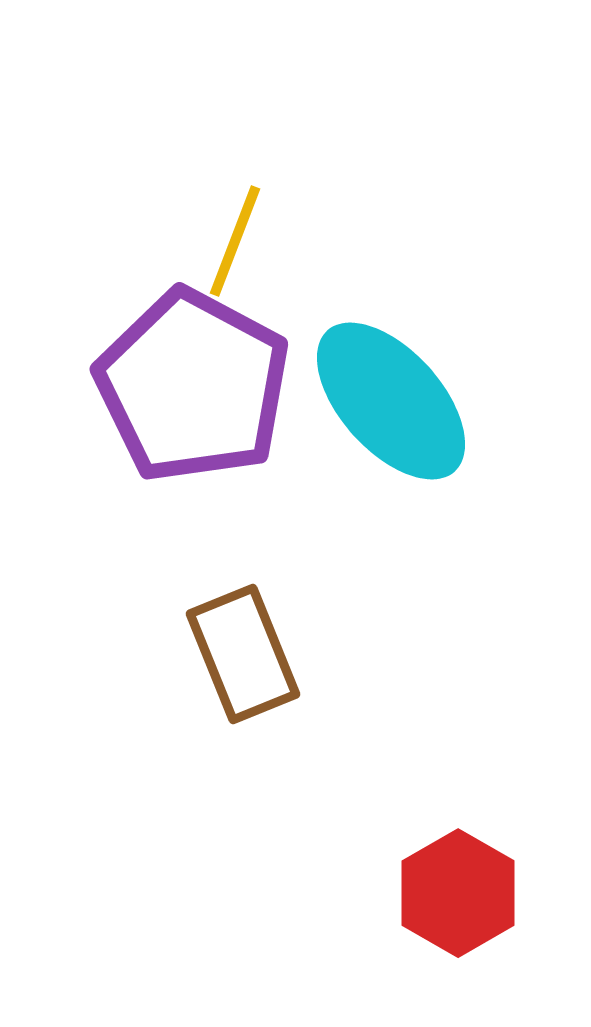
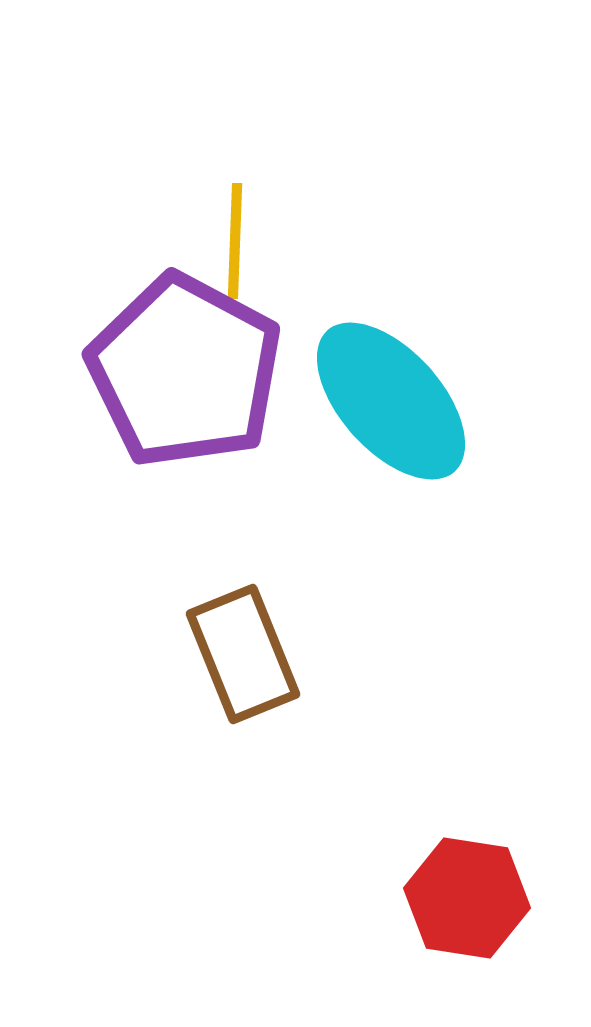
yellow line: rotated 19 degrees counterclockwise
purple pentagon: moved 8 px left, 15 px up
red hexagon: moved 9 px right, 5 px down; rotated 21 degrees counterclockwise
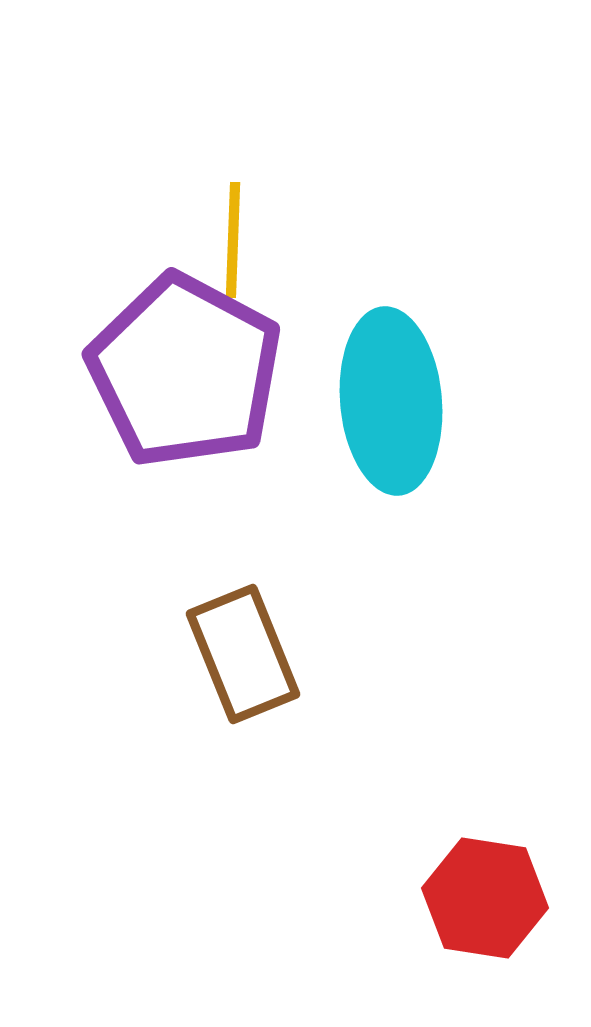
yellow line: moved 2 px left, 1 px up
cyan ellipse: rotated 37 degrees clockwise
red hexagon: moved 18 px right
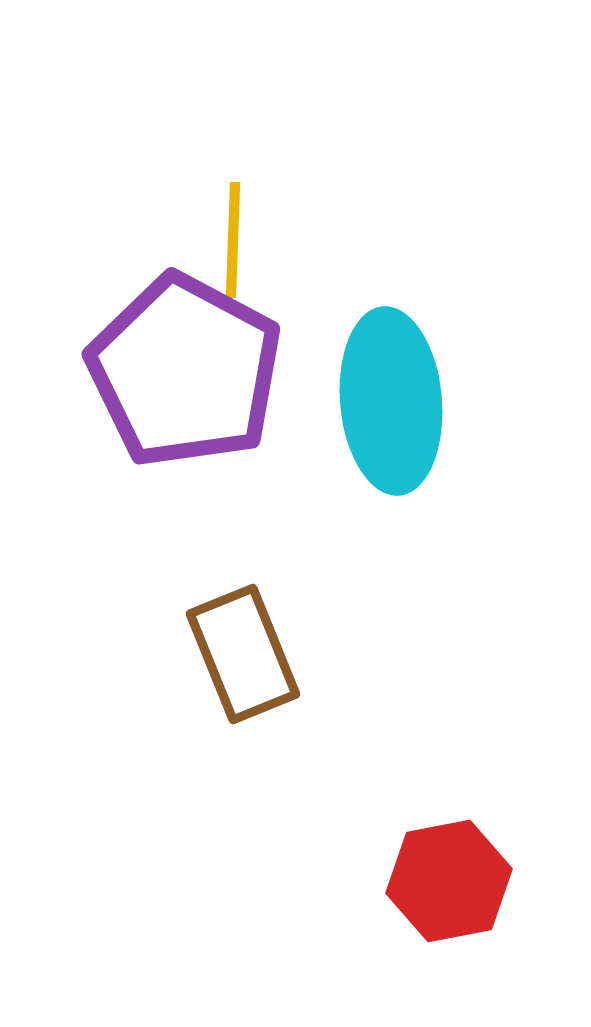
red hexagon: moved 36 px left, 17 px up; rotated 20 degrees counterclockwise
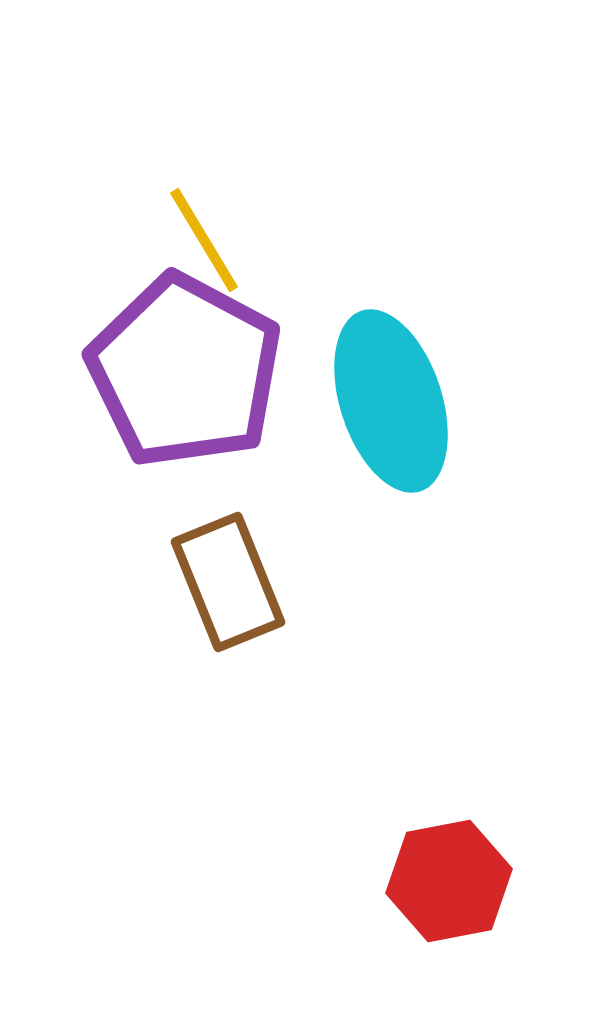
yellow line: moved 29 px left; rotated 33 degrees counterclockwise
cyan ellipse: rotated 13 degrees counterclockwise
brown rectangle: moved 15 px left, 72 px up
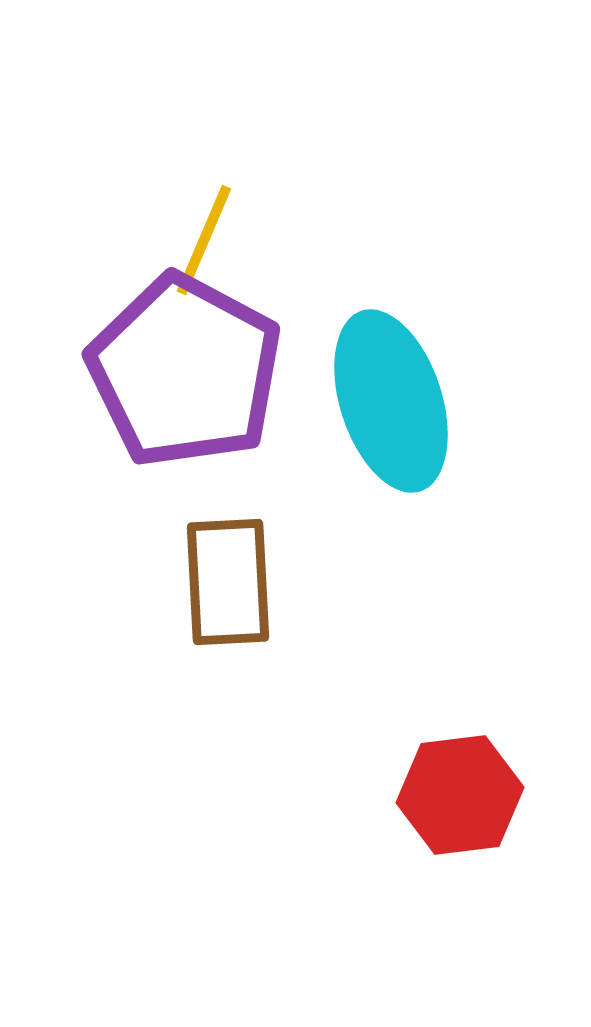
yellow line: rotated 54 degrees clockwise
brown rectangle: rotated 19 degrees clockwise
red hexagon: moved 11 px right, 86 px up; rotated 4 degrees clockwise
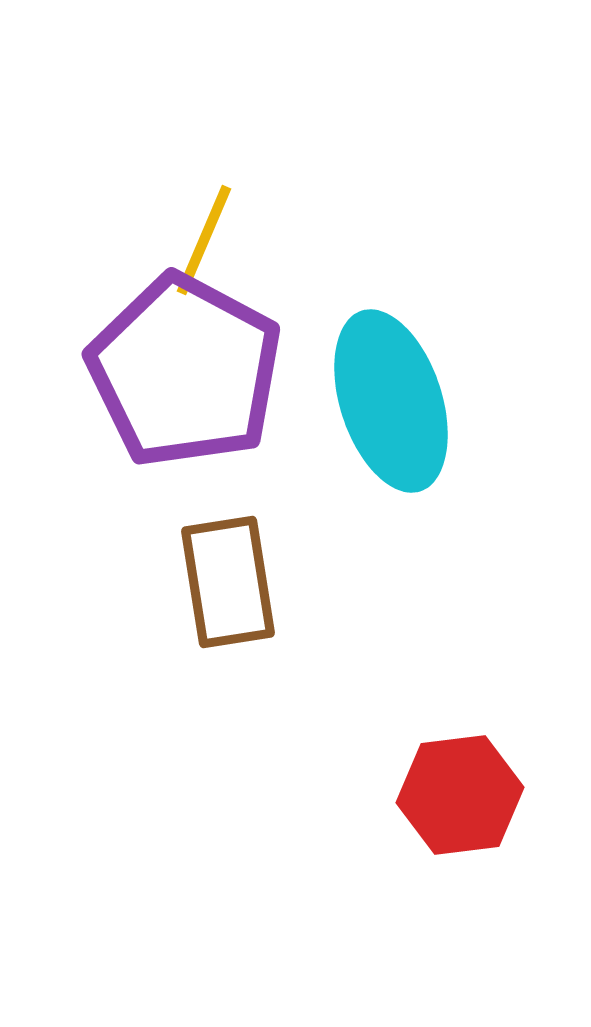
brown rectangle: rotated 6 degrees counterclockwise
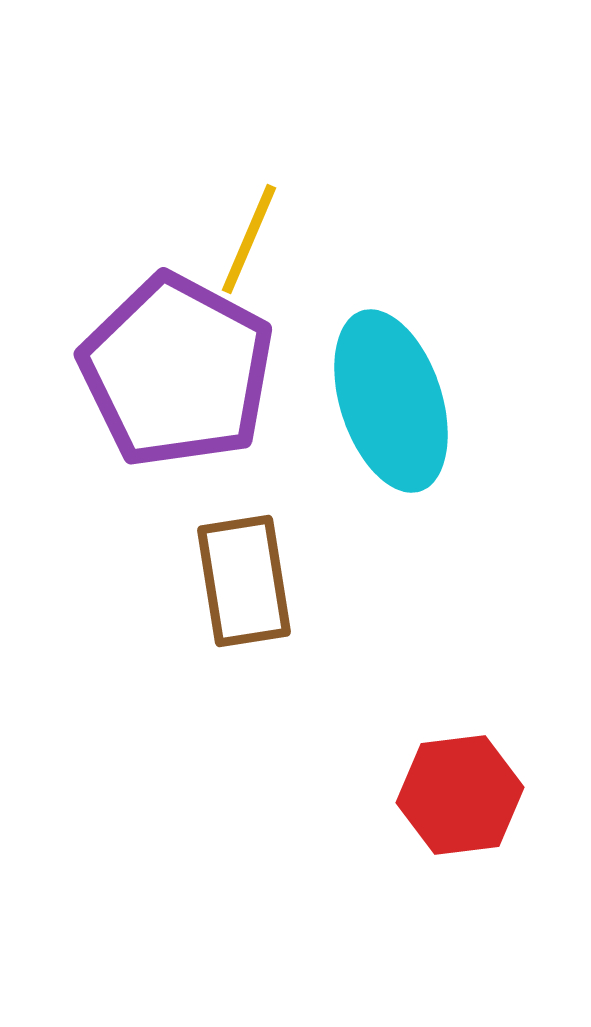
yellow line: moved 45 px right, 1 px up
purple pentagon: moved 8 px left
brown rectangle: moved 16 px right, 1 px up
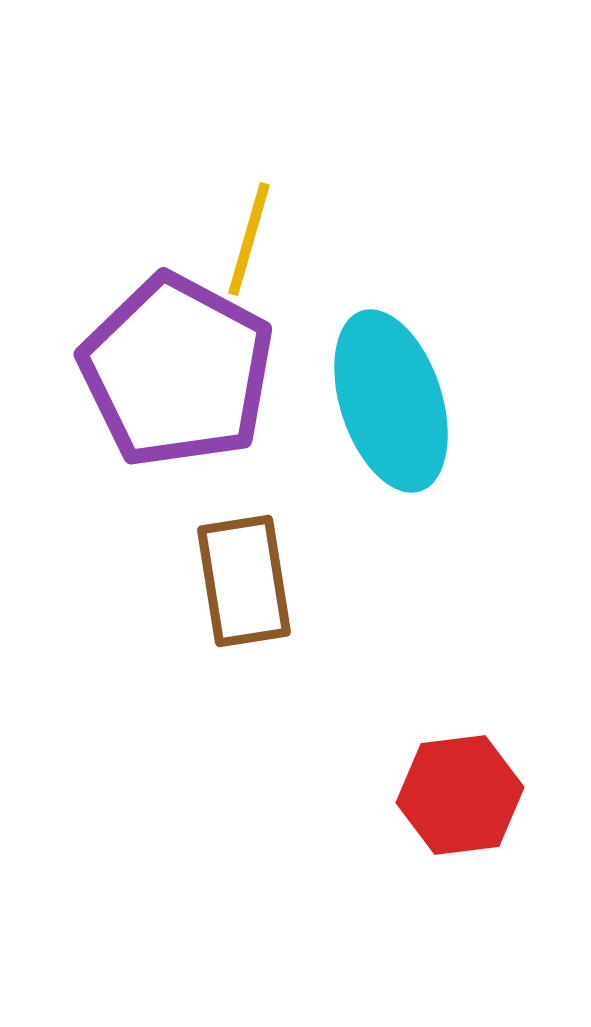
yellow line: rotated 7 degrees counterclockwise
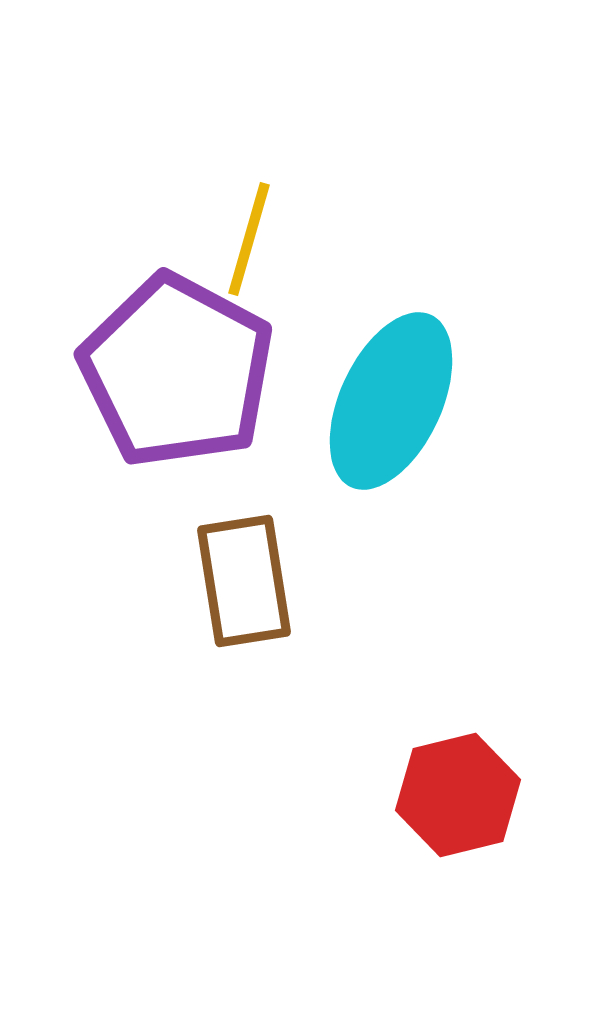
cyan ellipse: rotated 43 degrees clockwise
red hexagon: moved 2 px left; rotated 7 degrees counterclockwise
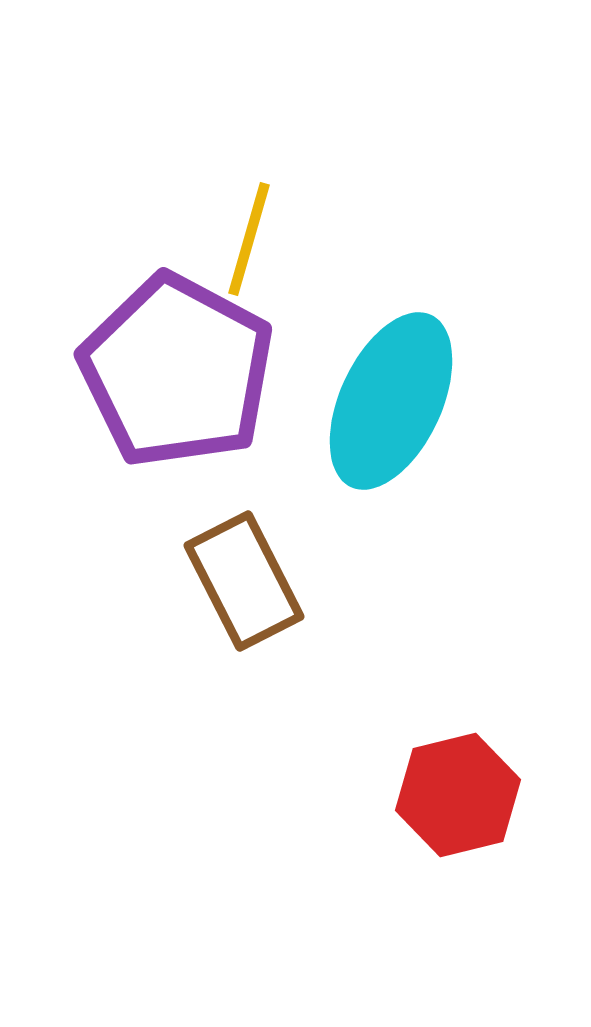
brown rectangle: rotated 18 degrees counterclockwise
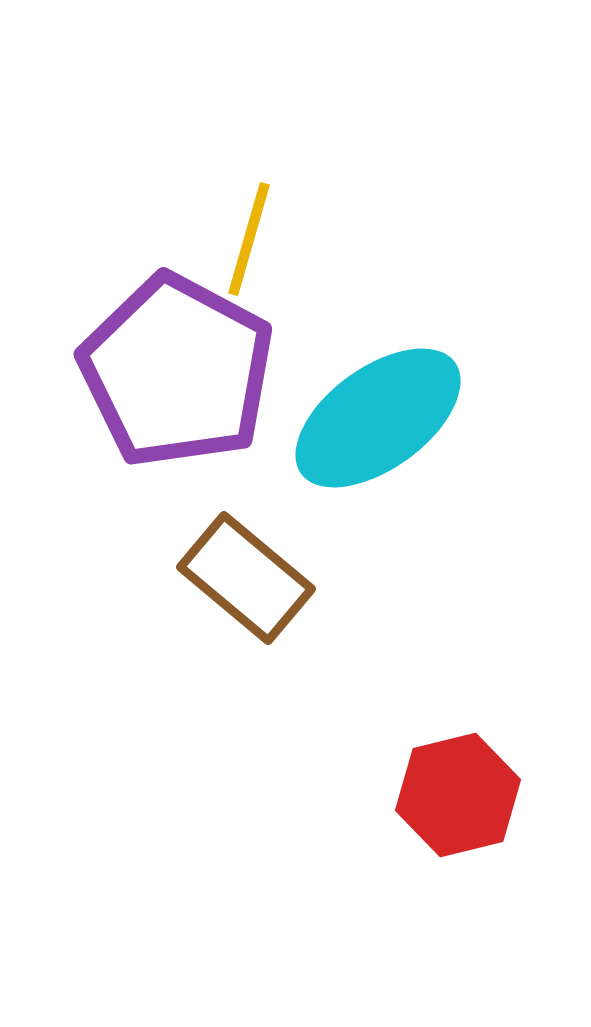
cyan ellipse: moved 13 px left, 17 px down; rotated 29 degrees clockwise
brown rectangle: moved 2 px right, 3 px up; rotated 23 degrees counterclockwise
